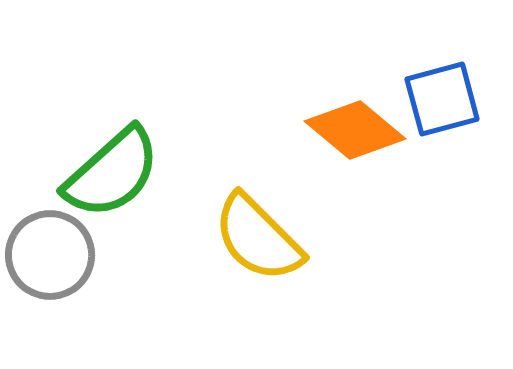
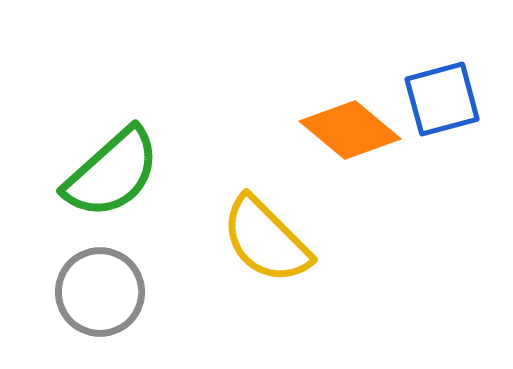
orange diamond: moved 5 px left
yellow semicircle: moved 8 px right, 2 px down
gray circle: moved 50 px right, 37 px down
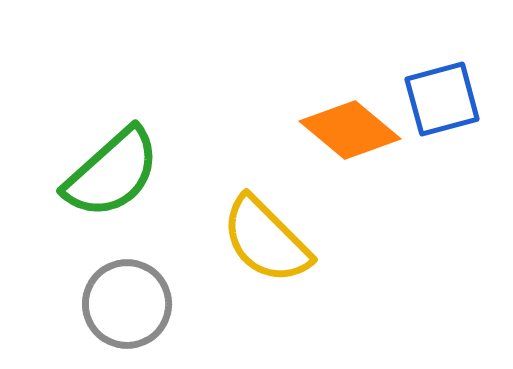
gray circle: moved 27 px right, 12 px down
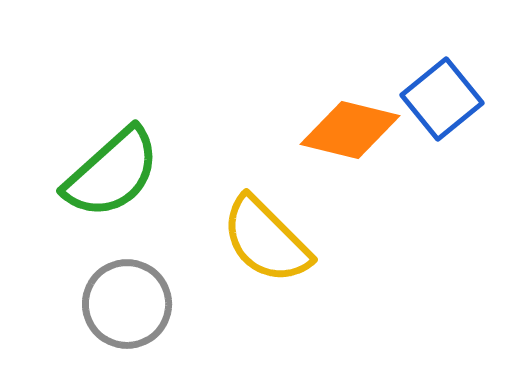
blue square: rotated 24 degrees counterclockwise
orange diamond: rotated 26 degrees counterclockwise
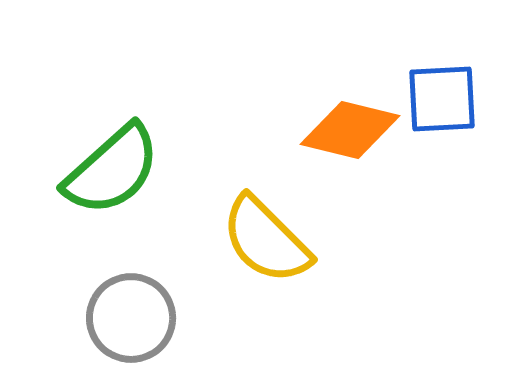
blue square: rotated 36 degrees clockwise
green semicircle: moved 3 px up
gray circle: moved 4 px right, 14 px down
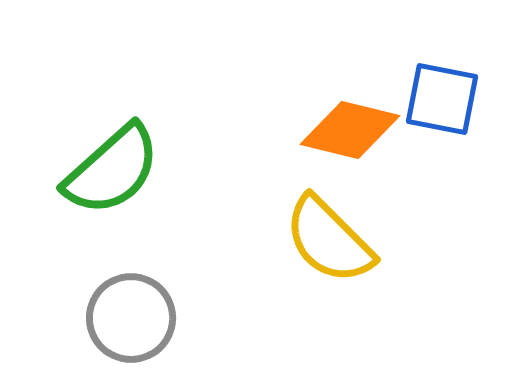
blue square: rotated 14 degrees clockwise
yellow semicircle: moved 63 px right
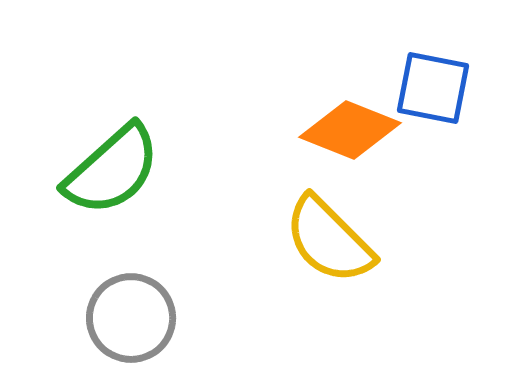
blue square: moved 9 px left, 11 px up
orange diamond: rotated 8 degrees clockwise
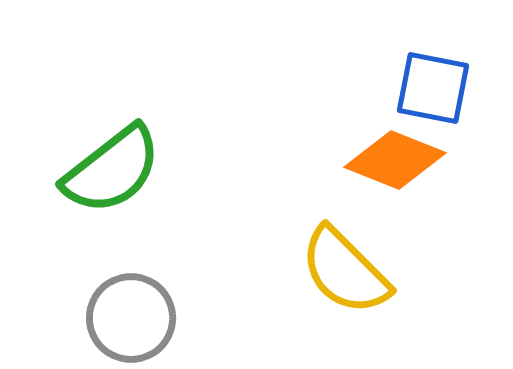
orange diamond: moved 45 px right, 30 px down
green semicircle: rotated 4 degrees clockwise
yellow semicircle: moved 16 px right, 31 px down
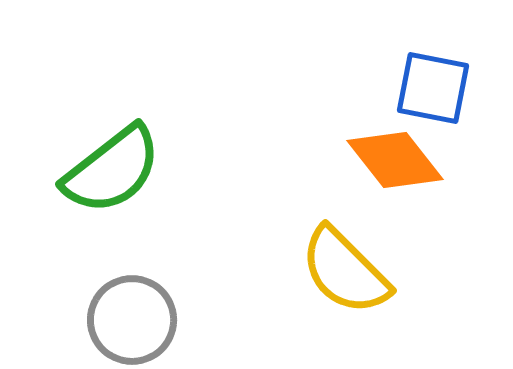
orange diamond: rotated 30 degrees clockwise
gray circle: moved 1 px right, 2 px down
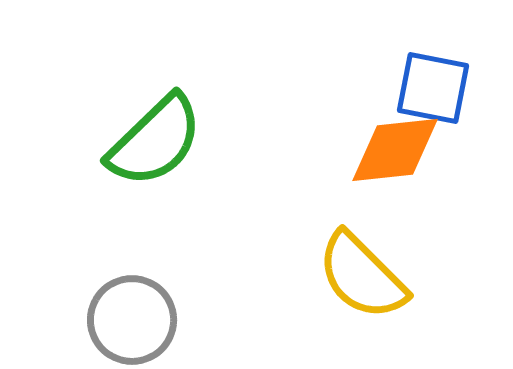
orange diamond: moved 10 px up; rotated 58 degrees counterclockwise
green semicircle: moved 43 px right, 29 px up; rotated 6 degrees counterclockwise
yellow semicircle: moved 17 px right, 5 px down
